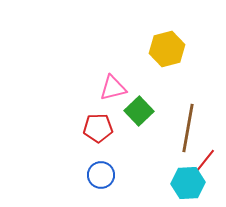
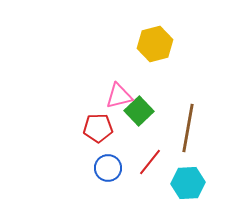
yellow hexagon: moved 12 px left, 5 px up
pink triangle: moved 6 px right, 8 px down
red line: moved 54 px left
blue circle: moved 7 px right, 7 px up
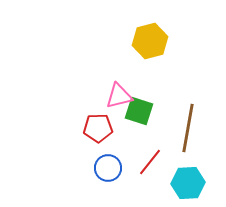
yellow hexagon: moved 5 px left, 3 px up
green square: rotated 28 degrees counterclockwise
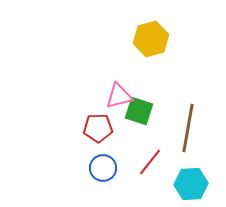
yellow hexagon: moved 1 px right, 2 px up
blue circle: moved 5 px left
cyan hexagon: moved 3 px right, 1 px down
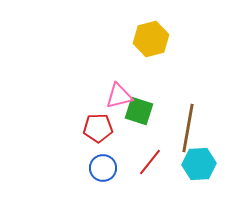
cyan hexagon: moved 8 px right, 20 px up
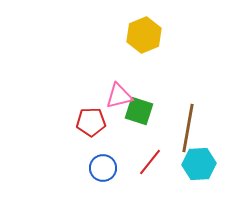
yellow hexagon: moved 7 px left, 4 px up; rotated 8 degrees counterclockwise
red pentagon: moved 7 px left, 6 px up
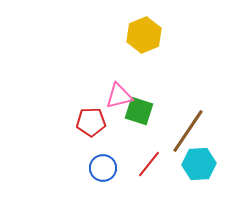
brown line: moved 3 px down; rotated 24 degrees clockwise
red line: moved 1 px left, 2 px down
